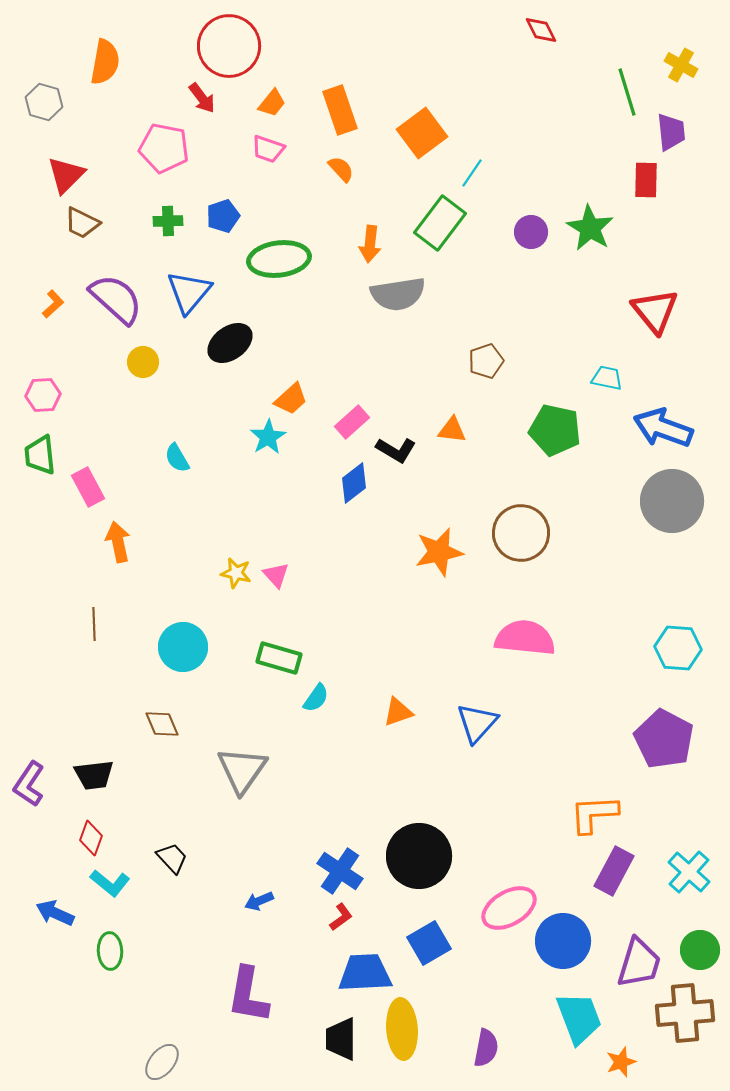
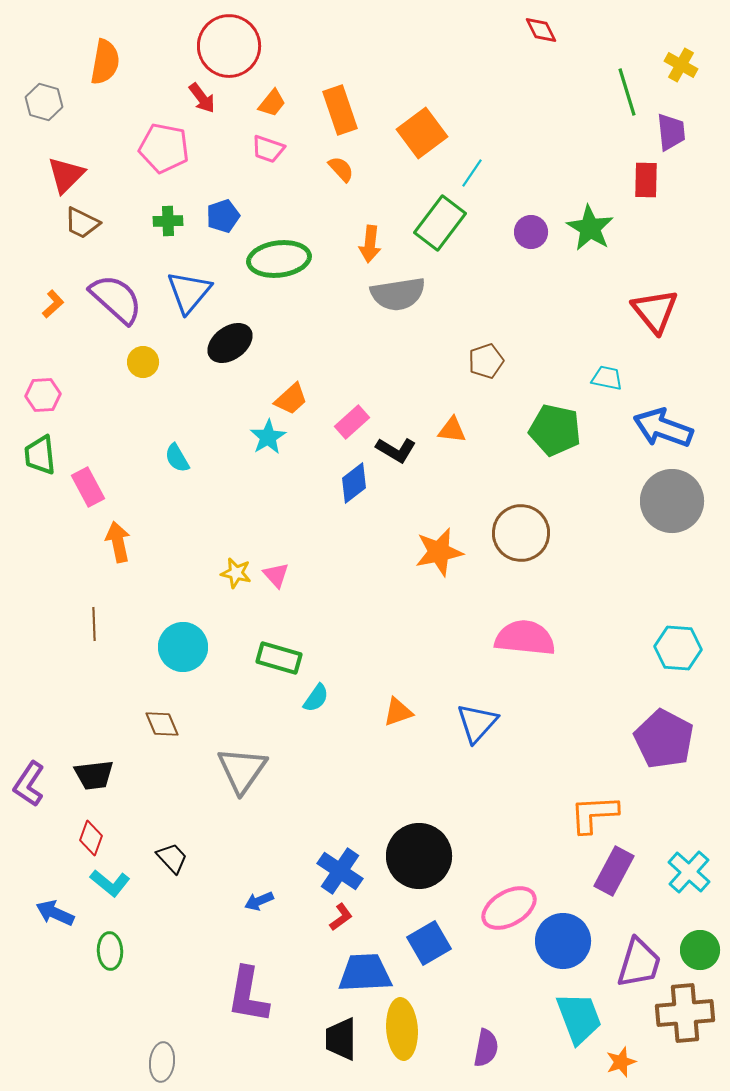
gray ellipse at (162, 1062): rotated 33 degrees counterclockwise
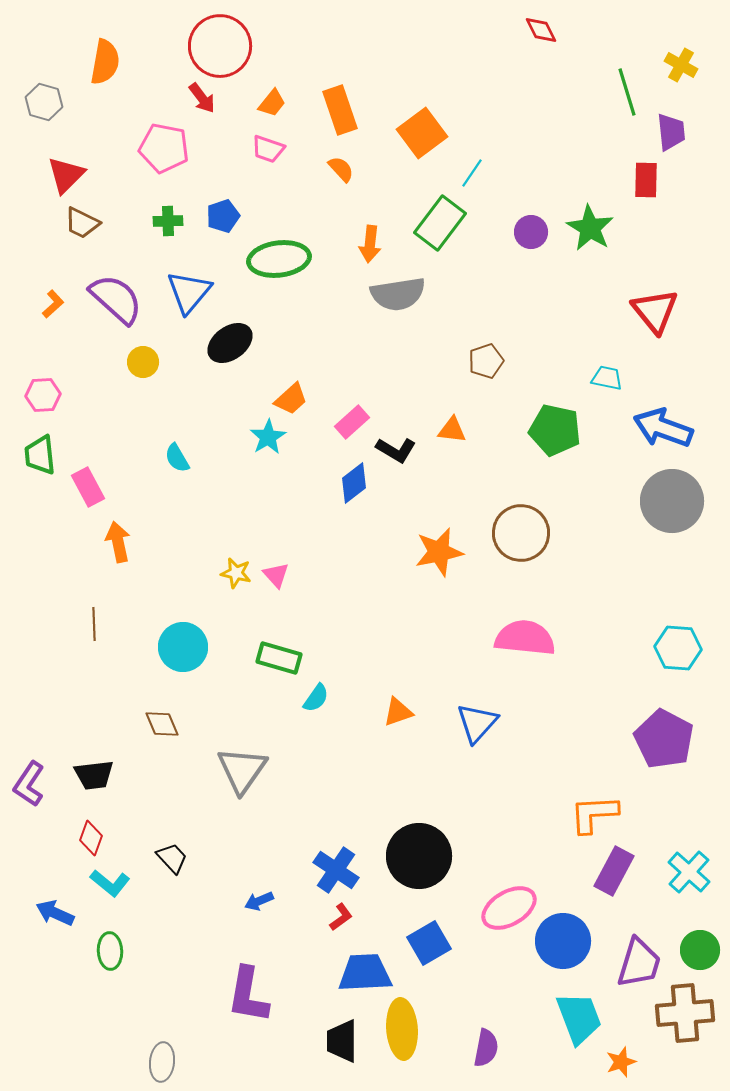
red circle at (229, 46): moved 9 px left
blue cross at (340, 871): moved 4 px left, 1 px up
black trapezoid at (341, 1039): moved 1 px right, 2 px down
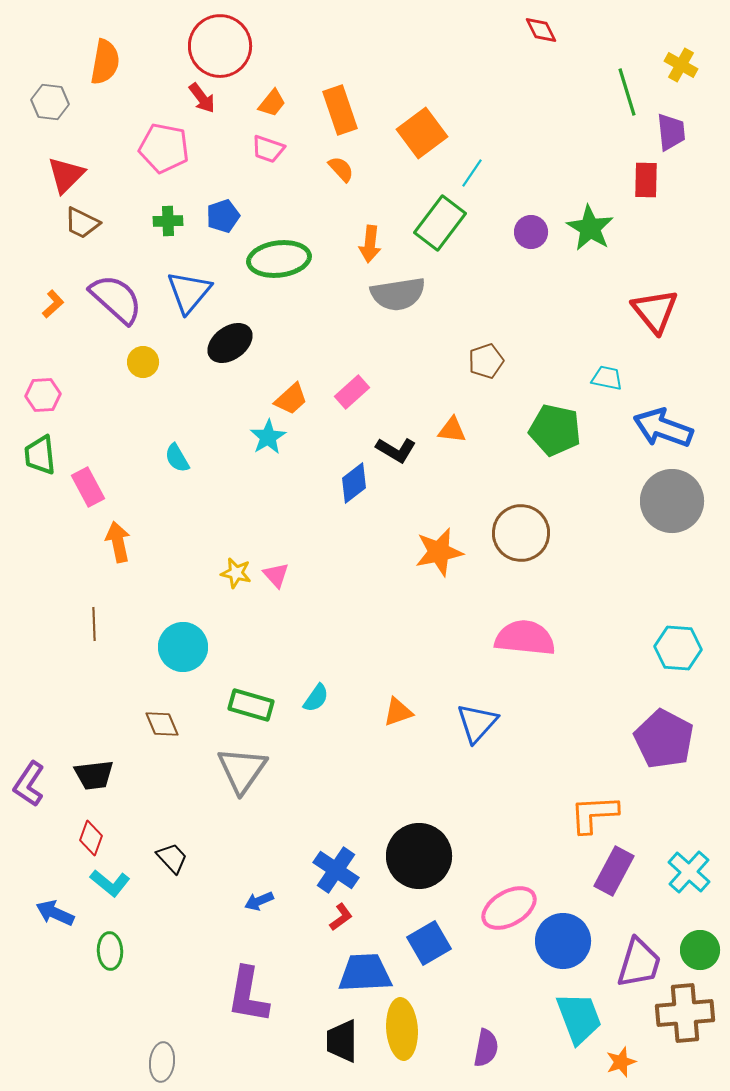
gray hexagon at (44, 102): moved 6 px right; rotated 9 degrees counterclockwise
pink rectangle at (352, 422): moved 30 px up
green rectangle at (279, 658): moved 28 px left, 47 px down
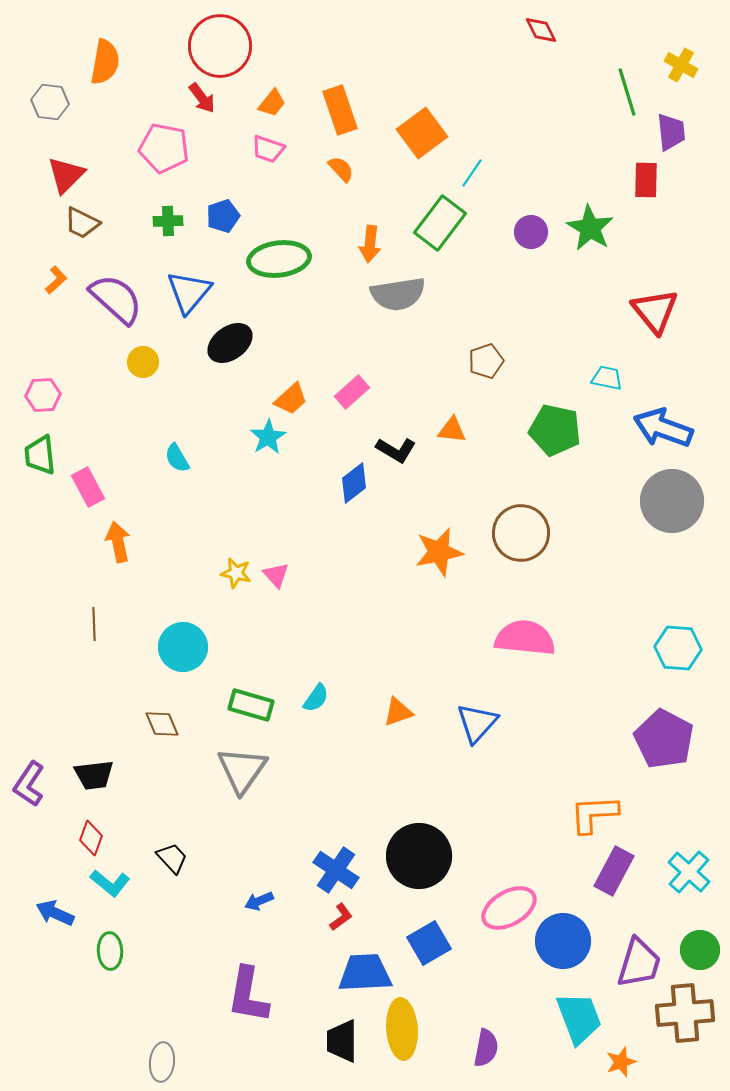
orange L-shape at (53, 304): moved 3 px right, 24 px up
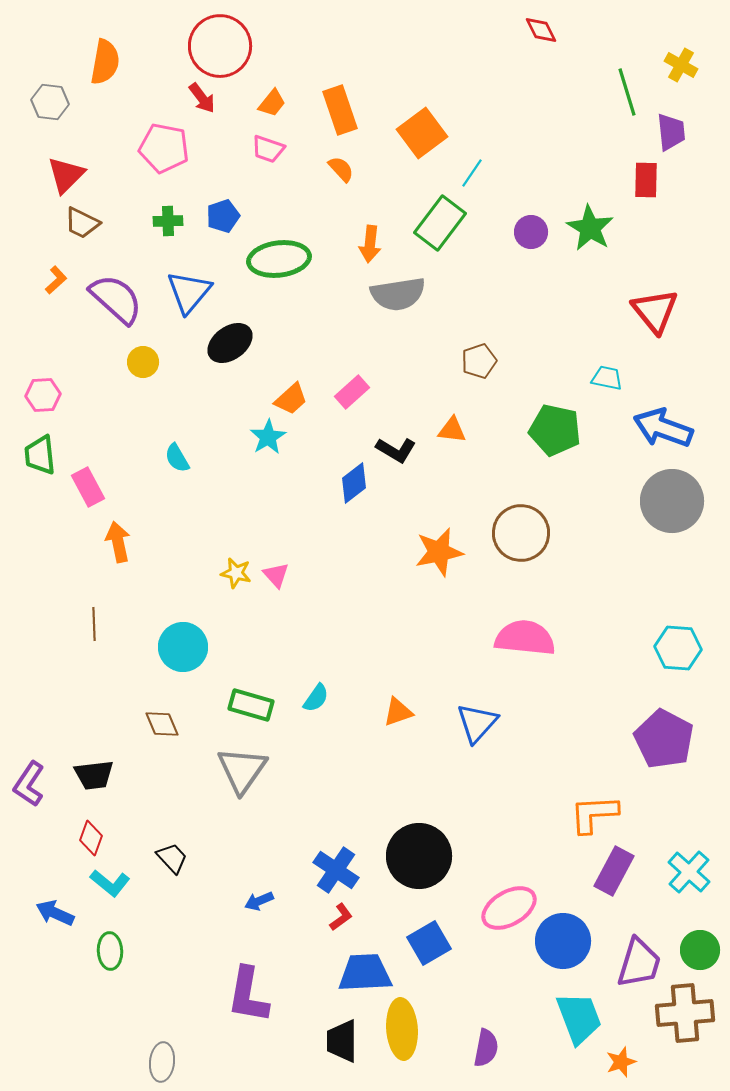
brown pentagon at (486, 361): moved 7 px left
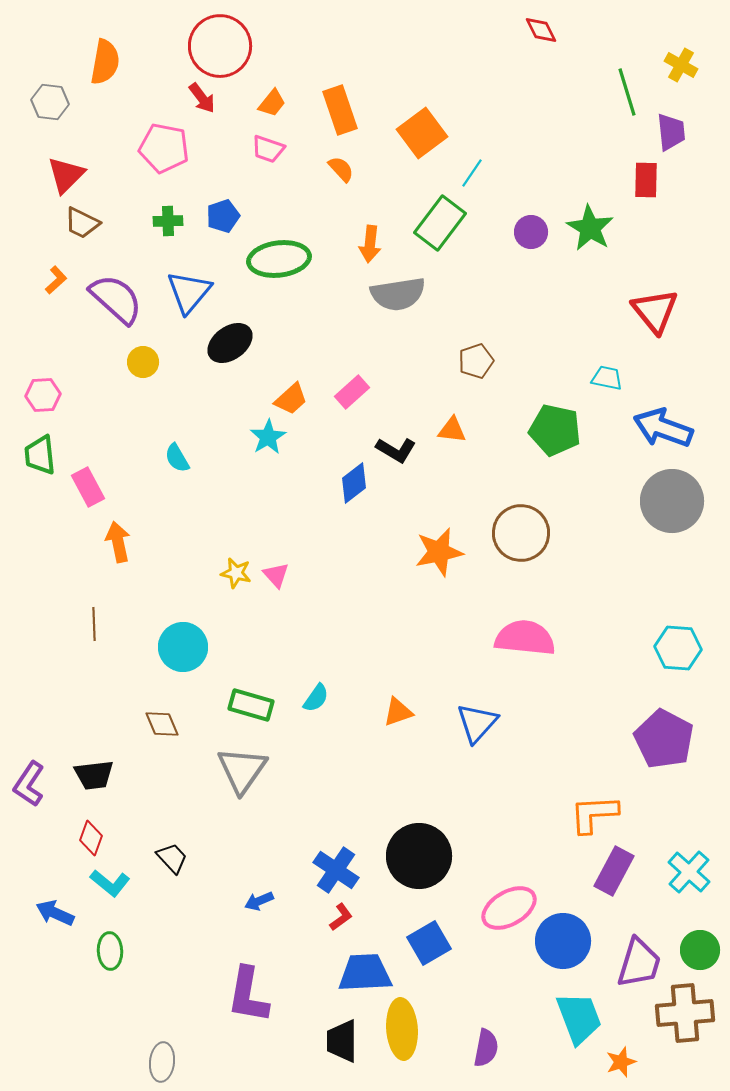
brown pentagon at (479, 361): moved 3 px left
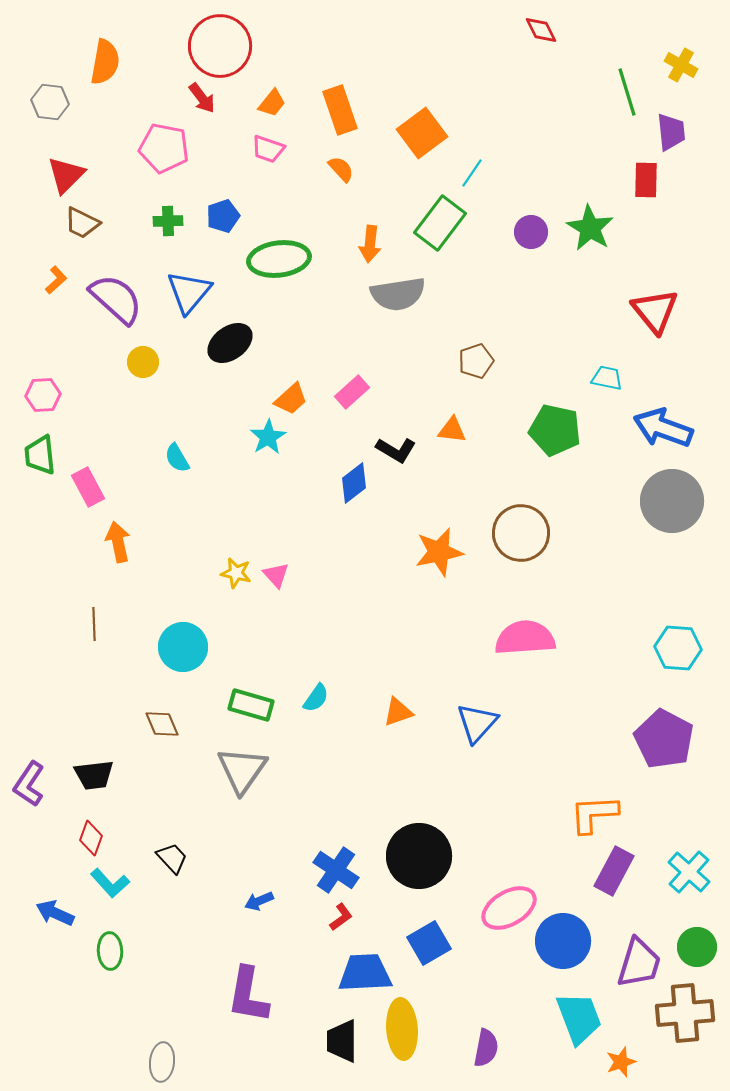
pink semicircle at (525, 638): rotated 10 degrees counterclockwise
cyan L-shape at (110, 883): rotated 9 degrees clockwise
green circle at (700, 950): moved 3 px left, 3 px up
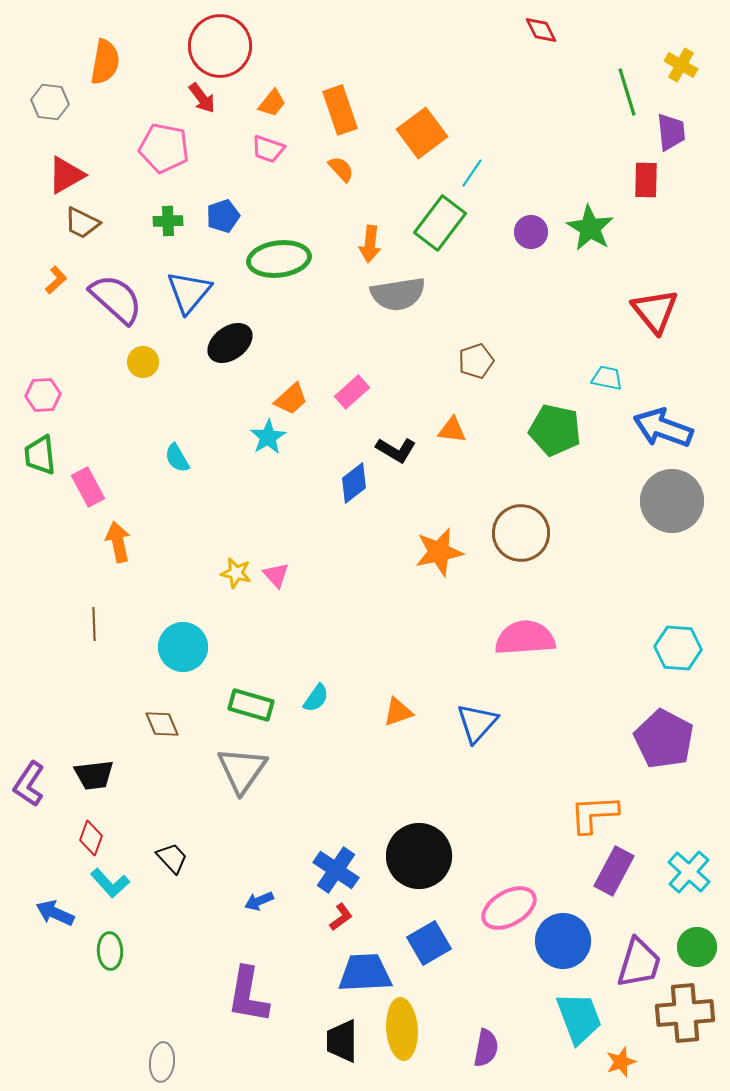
red triangle at (66, 175): rotated 15 degrees clockwise
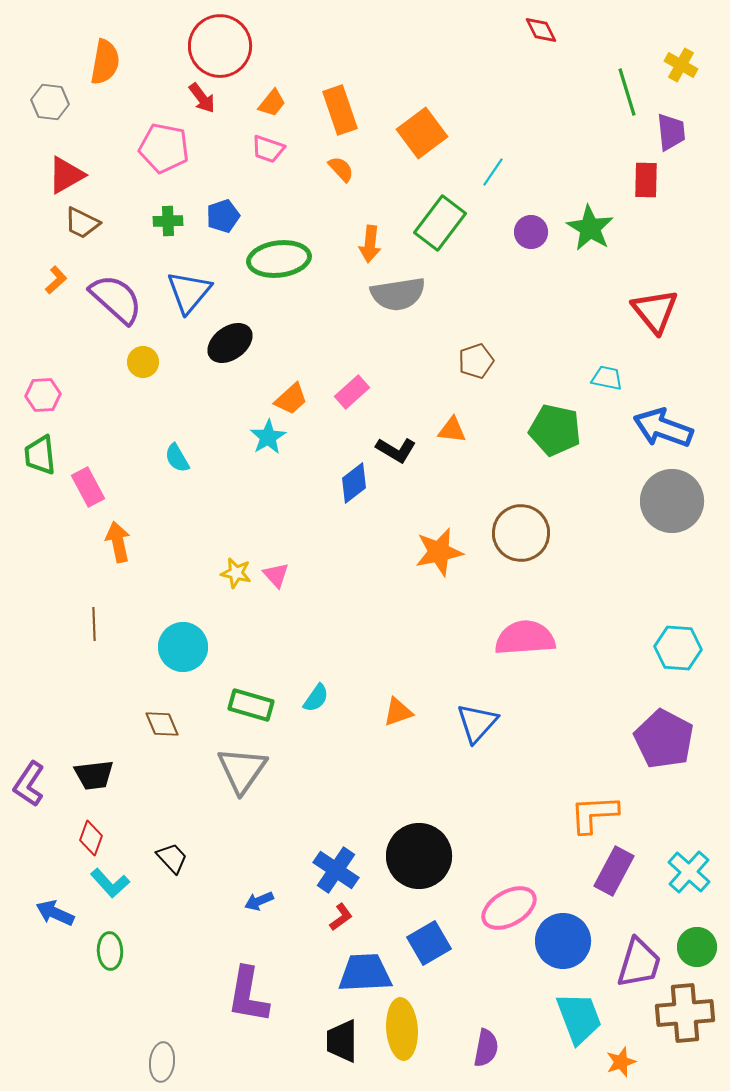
cyan line at (472, 173): moved 21 px right, 1 px up
